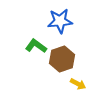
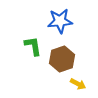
green L-shape: moved 3 px left; rotated 45 degrees clockwise
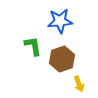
yellow arrow: moved 1 px right; rotated 42 degrees clockwise
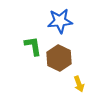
brown hexagon: moved 3 px left, 1 px up; rotated 15 degrees counterclockwise
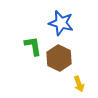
blue star: moved 1 px right, 2 px down; rotated 20 degrees clockwise
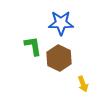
blue star: rotated 15 degrees counterclockwise
yellow arrow: moved 4 px right
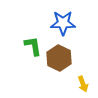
blue star: moved 2 px right
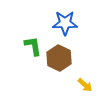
blue star: moved 2 px right
yellow arrow: moved 2 px right, 1 px down; rotated 28 degrees counterclockwise
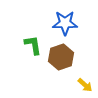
green L-shape: moved 1 px up
brown hexagon: moved 2 px right, 1 px up; rotated 15 degrees clockwise
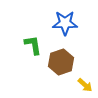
brown hexagon: moved 5 px down
